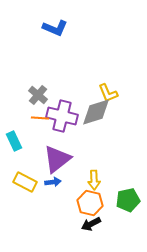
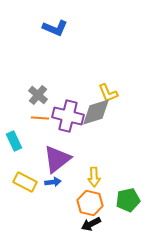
purple cross: moved 6 px right
yellow arrow: moved 3 px up
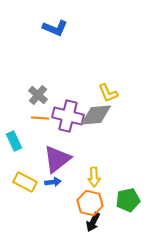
gray diamond: moved 3 px down; rotated 12 degrees clockwise
black arrow: moved 2 px right, 2 px up; rotated 36 degrees counterclockwise
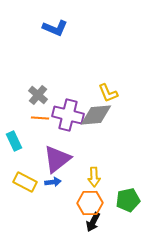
purple cross: moved 1 px up
orange hexagon: rotated 15 degrees counterclockwise
